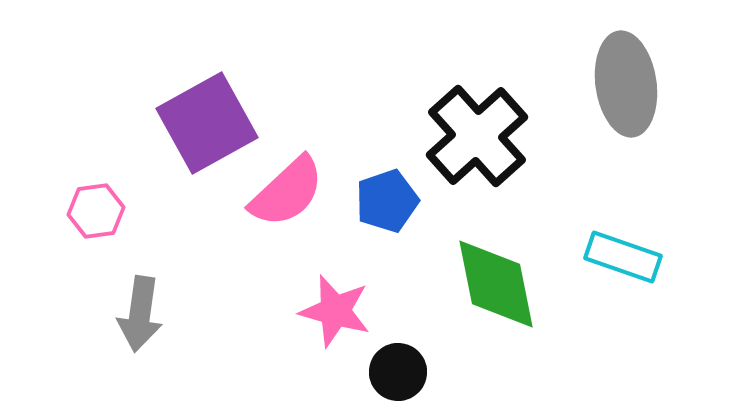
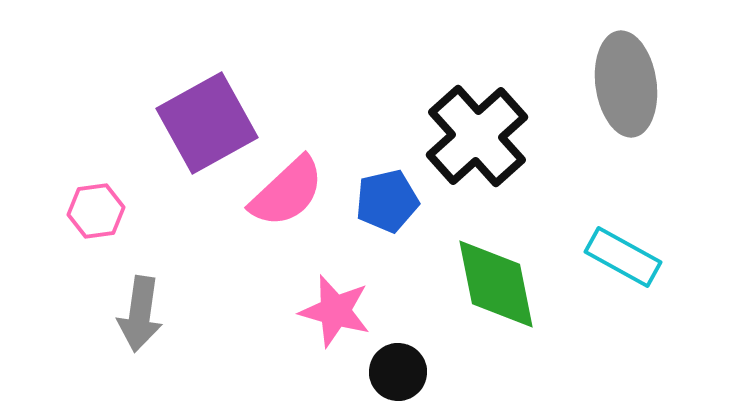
blue pentagon: rotated 6 degrees clockwise
cyan rectangle: rotated 10 degrees clockwise
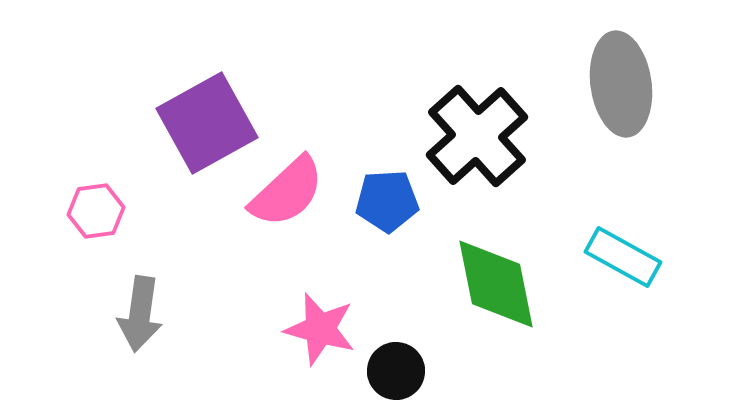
gray ellipse: moved 5 px left
blue pentagon: rotated 10 degrees clockwise
pink star: moved 15 px left, 18 px down
black circle: moved 2 px left, 1 px up
